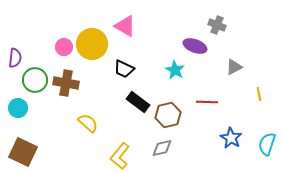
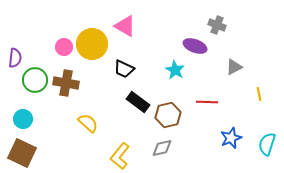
cyan circle: moved 5 px right, 11 px down
blue star: rotated 20 degrees clockwise
brown square: moved 1 px left, 1 px down
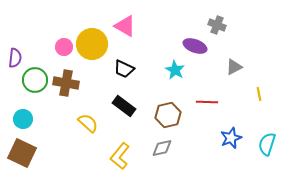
black rectangle: moved 14 px left, 4 px down
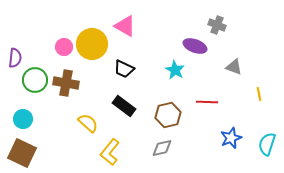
gray triangle: rotated 48 degrees clockwise
yellow L-shape: moved 10 px left, 4 px up
